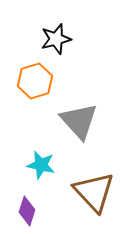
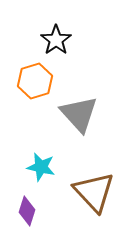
black star: moved 1 px down; rotated 20 degrees counterclockwise
gray triangle: moved 7 px up
cyan star: moved 2 px down
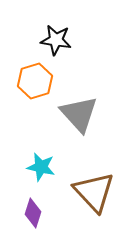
black star: rotated 28 degrees counterclockwise
purple diamond: moved 6 px right, 2 px down
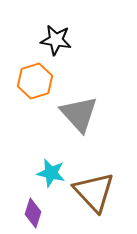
cyan star: moved 10 px right, 6 px down
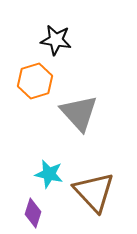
gray triangle: moved 1 px up
cyan star: moved 2 px left, 1 px down
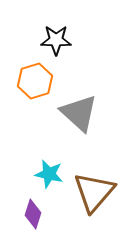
black star: rotated 8 degrees counterclockwise
gray triangle: rotated 6 degrees counterclockwise
brown triangle: rotated 24 degrees clockwise
purple diamond: moved 1 px down
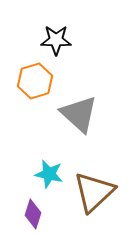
gray triangle: moved 1 px down
brown triangle: rotated 6 degrees clockwise
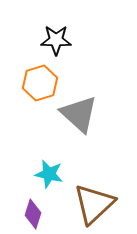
orange hexagon: moved 5 px right, 2 px down
brown triangle: moved 12 px down
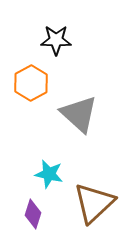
orange hexagon: moved 9 px left; rotated 12 degrees counterclockwise
brown triangle: moved 1 px up
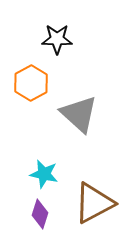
black star: moved 1 px right, 1 px up
cyan star: moved 5 px left
brown triangle: rotated 15 degrees clockwise
purple diamond: moved 7 px right
